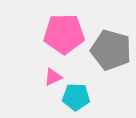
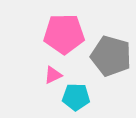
gray pentagon: moved 6 px down
pink triangle: moved 2 px up
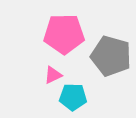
cyan pentagon: moved 3 px left
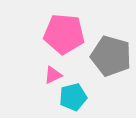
pink pentagon: rotated 6 degrees clockwise
cyan pentagon: rotated 16 degrees counterclockwise
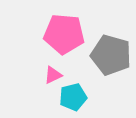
gray pentagon: moved 1 px up
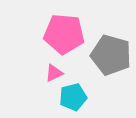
pink triangle: moved 1 px right, 2 px up
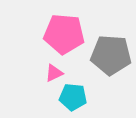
gray pentagon: rotated 12 degrees counterclockwise
cyan pentagon: rotated 20 degrees clockwise
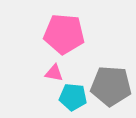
gray pentagon: moved 31 px down
pink triangle: rotated 36 degrees clockwise
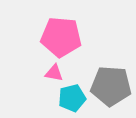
pink pentagon: moved 3 px left, 3 px down
cyan pentagon: moved 1 px left, 1 px down; rotated 20 degrees counterclockwise
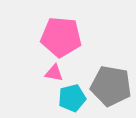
gray pentagon: rotated 6 degrees clockwise
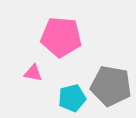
pink triangle: moved 21 px left
